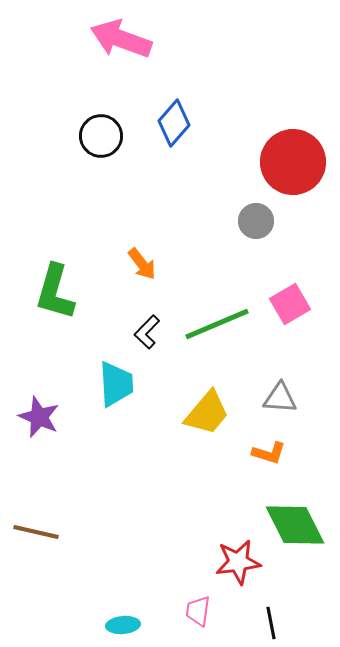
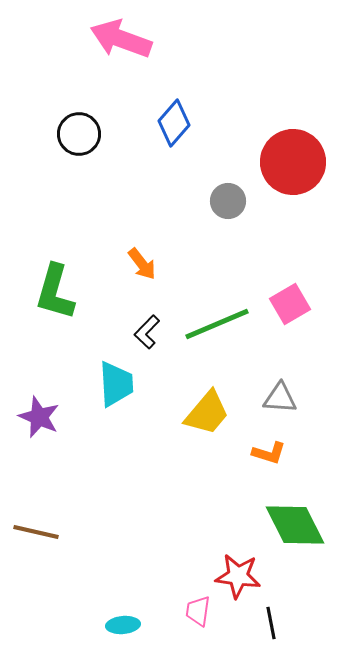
black circle: moved 22 px left, 2 px up
gray circle: moved 28 px left, 20 px up
red star: moved 14 px down; rotated 15 degrees clockwise
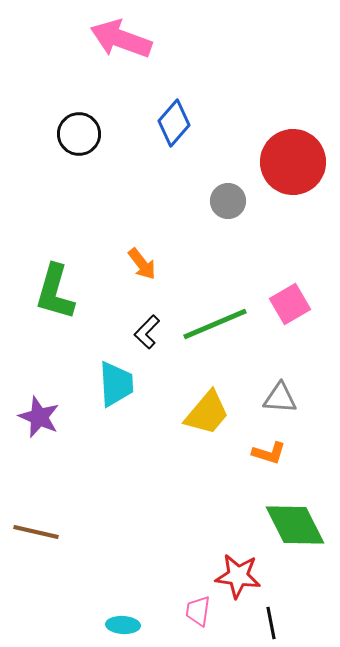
green line: moved 2 px left
cyan ellipse: rotated 8 degrees clockwise
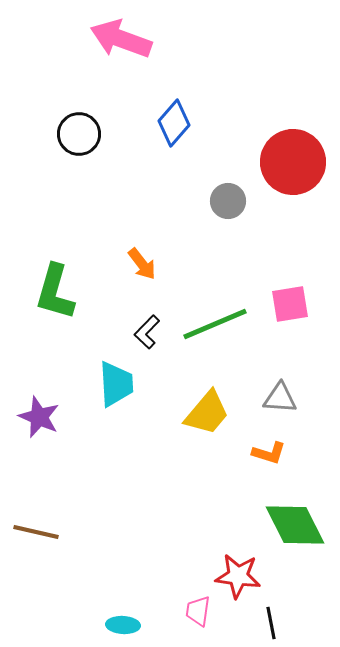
pink square: rotated 21 degrees clockwise
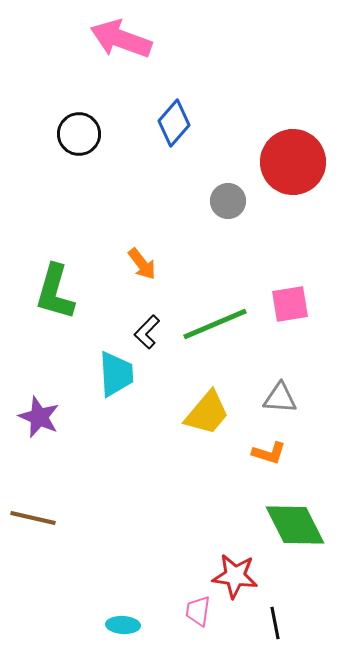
cyan trapezoid: moved 10 px up
brown line: moved 3 px left, 14 px up
red star: moved 3 px left
black line: moved 4 px right
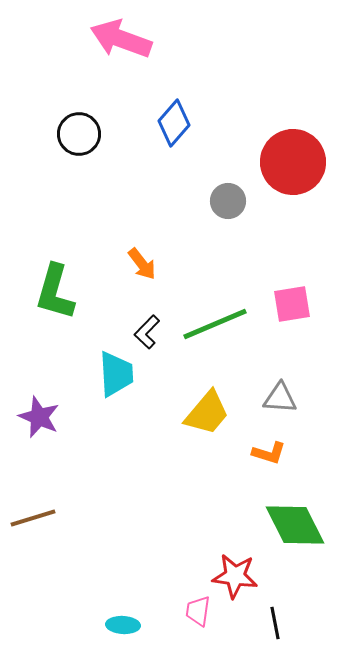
pink square: moved 2 px right
brown line: rotated 30 degrees counterclockwise
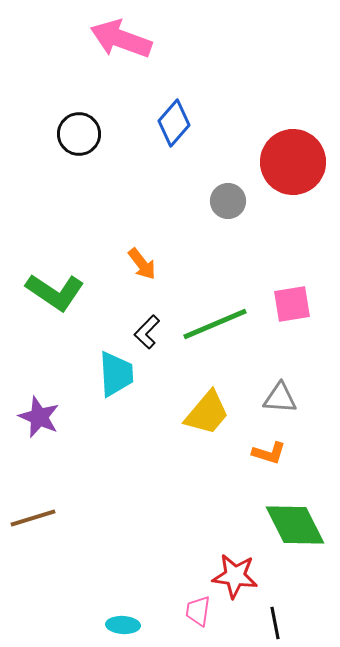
green L-shape: rotated 72 degrees counterclockwise
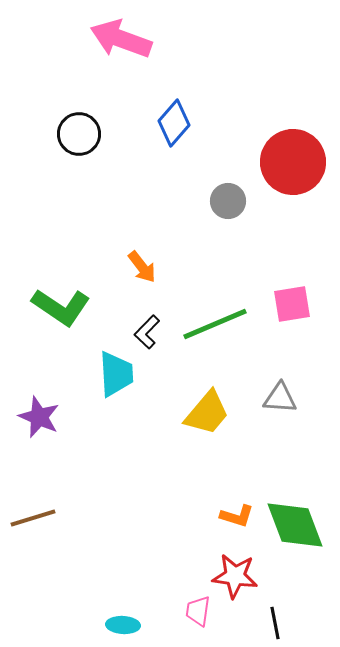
orange arrow: moved 3 px down
green L-shape: moved 6 px right, 15 px down
orange L-shape: moved 32 px left, 63 px down
green diamond: rotated 6 degrees clockwise
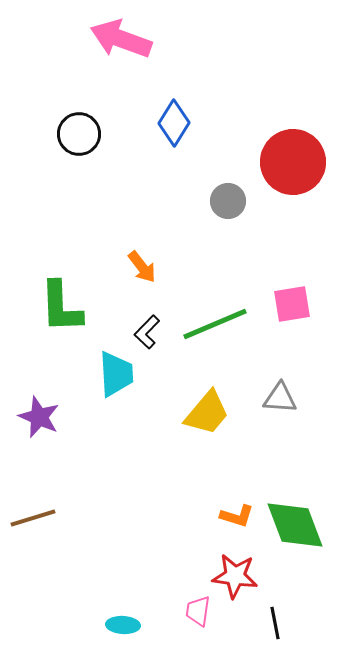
blue diamond: rotated 9 degrees counterclockwise
green L-shape: rotated 54 degrees clockwise
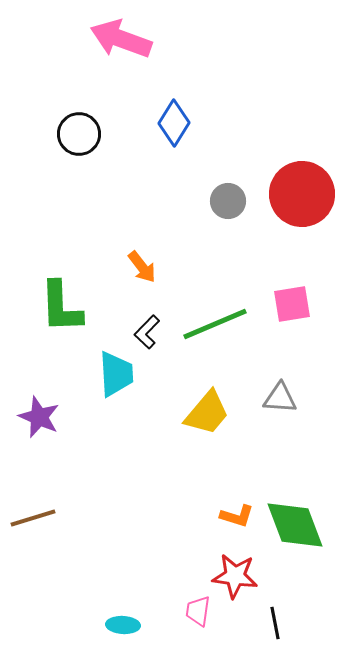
red circle: moved 9 px right, 32 px down
